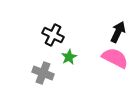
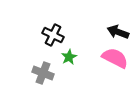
black arrow: rotated 95 degrees counterclockwise
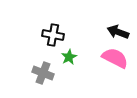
black cross: rotated 15 degrees counterclockwise
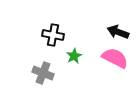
green star: moved 5 px right, 1 px up
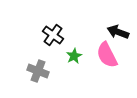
black cross: rotated 25 degrees clockwise
pink semicircle: moved 8 px left, 3 px up; rotated 144 degrees counterclockwise
gray cross: moved 5 px left, 2 px up
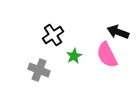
black cross: rotated 20 degrees clockwise
gray cross: moved 1 px right, 1 px up
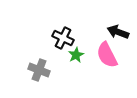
black cross: moved 10 px right, 3 px down; rotated 30 degrees counterclockwise
green star: moved 2 px right, 1 px up
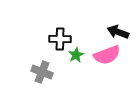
black cross: moved 3 px left, 1 px down; rotated 25 degrees counterclockwise
pink semicircle: rotated 84 degrees counterclockwise
gray cross: moved 3 px right, 2 px down
